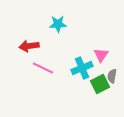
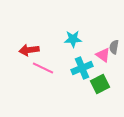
cyan star: moved 15 px right, 15 px down
red arrow: moved 4 px down
pink triangle: moved 2 px right; rotated 28 degrees counterclockwise
gray semicircle: moved 2 px right, 29 px up
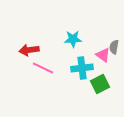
cyan cross: rotated 15 degrees clockwise
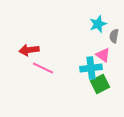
cyan star: moved 25 px right, 15 px up; rotated 18 degrees counterclockwise
gray semicircle: moved 11 px up
cyan cross: moved 9 px right
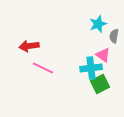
red arrow: moved 4 px up
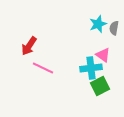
gray semicircle: moved 8 px up
red arrow: rotated 48 degrees counterclockwise
green square: moved 2 px down
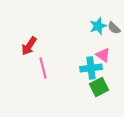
cyan star: moved 2 px down
gray semicircle: rotated 56 degrees counterclockwise
pink line: rotated 50 degrees clockwise
green square: moved 1 px left, 1 px down
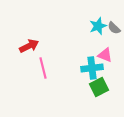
red arrow: rotated 150 degrees counterclockwise
pink triangle: moved 2 px right; rotated 14 degrees counterclockwise
cyan cross: moved 1 px right
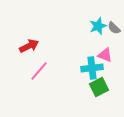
pink line: moved 4 px left, 3 px down; rotated 55 degrees clockwise
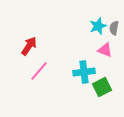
gray semicircle: rotated 56 degrees clockwise
red arrow: rotated 30 degrees counterclockwise
pink triangle: moved 5 px up
cyan cross: moved 8 px left, 4 px down
green square: moved 3 px right
